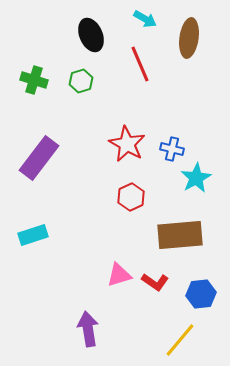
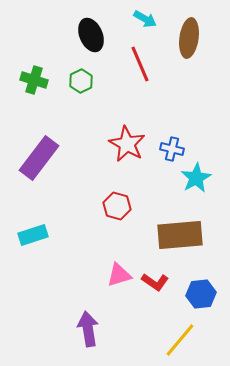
green hexagon: rotated 10 degrees counterclockwise
red hexagon: moved 14 px left, 9 px down; rotated 20 degrees counterclockwise
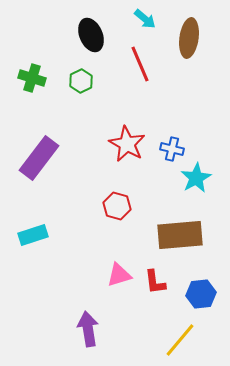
cyan arrow: rotated 10 degrees clockwise
green cross: moved 2 px left, 2 px up
red L-shape: rotated 48 degrees clockwise
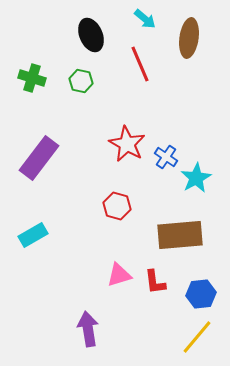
green hexagon: rotated 20 degrees counterclockwise
blue cross: moved 6 px left, 8 px down; rotated 20 degrees clockwise
cyan rectangle: rotated 12 degrees counterclockwise
yellow line: moved 17 px right, 3 px up
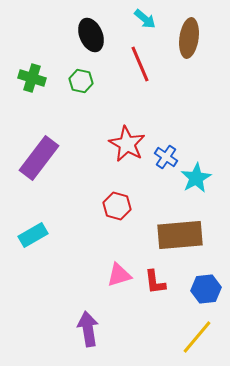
blue hexagon: moved 5 px right, 5 px up
